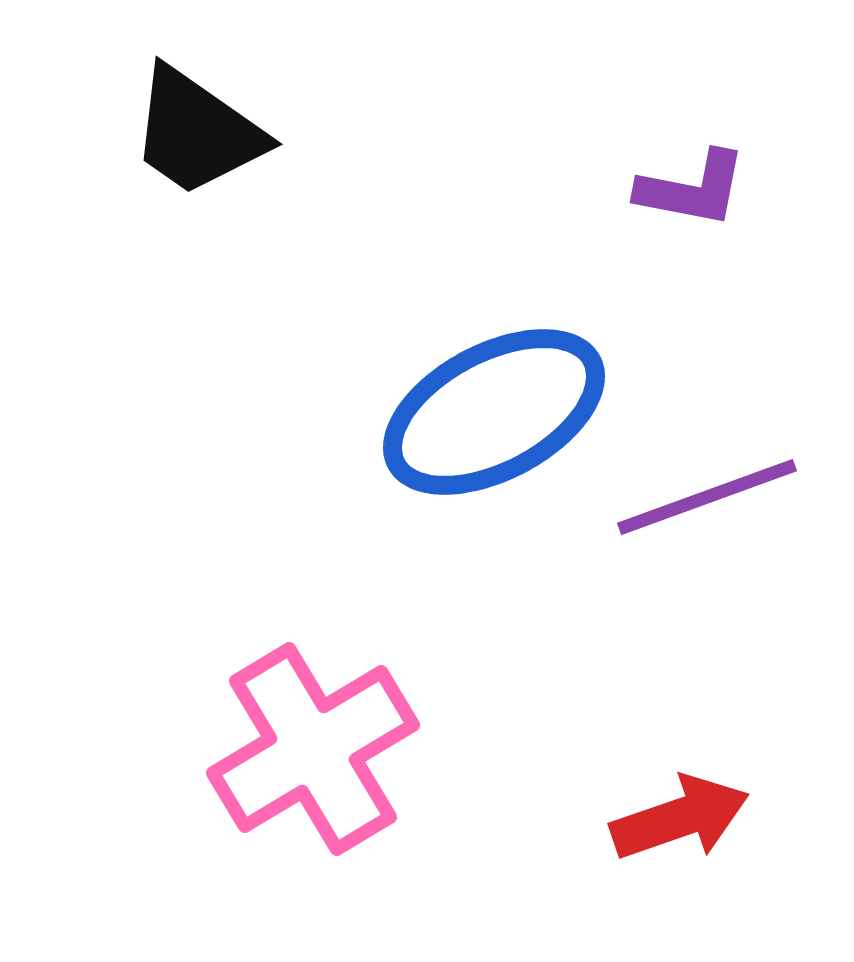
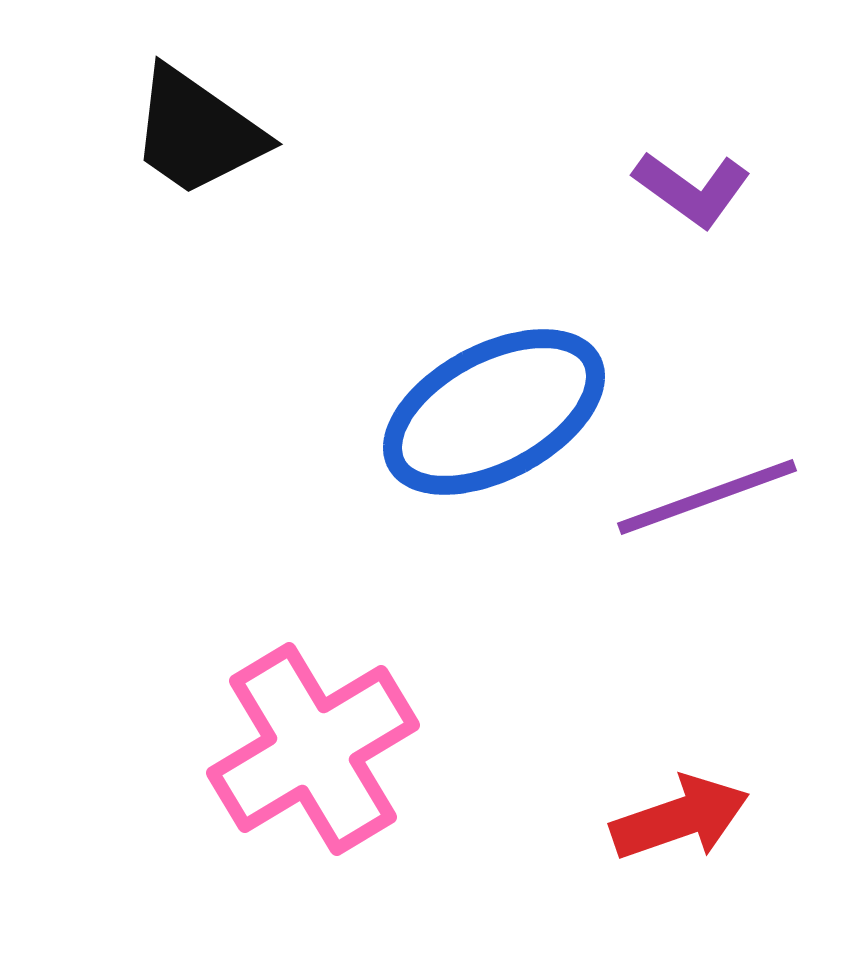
purple L-shape: rotated 25 degrees clockwise
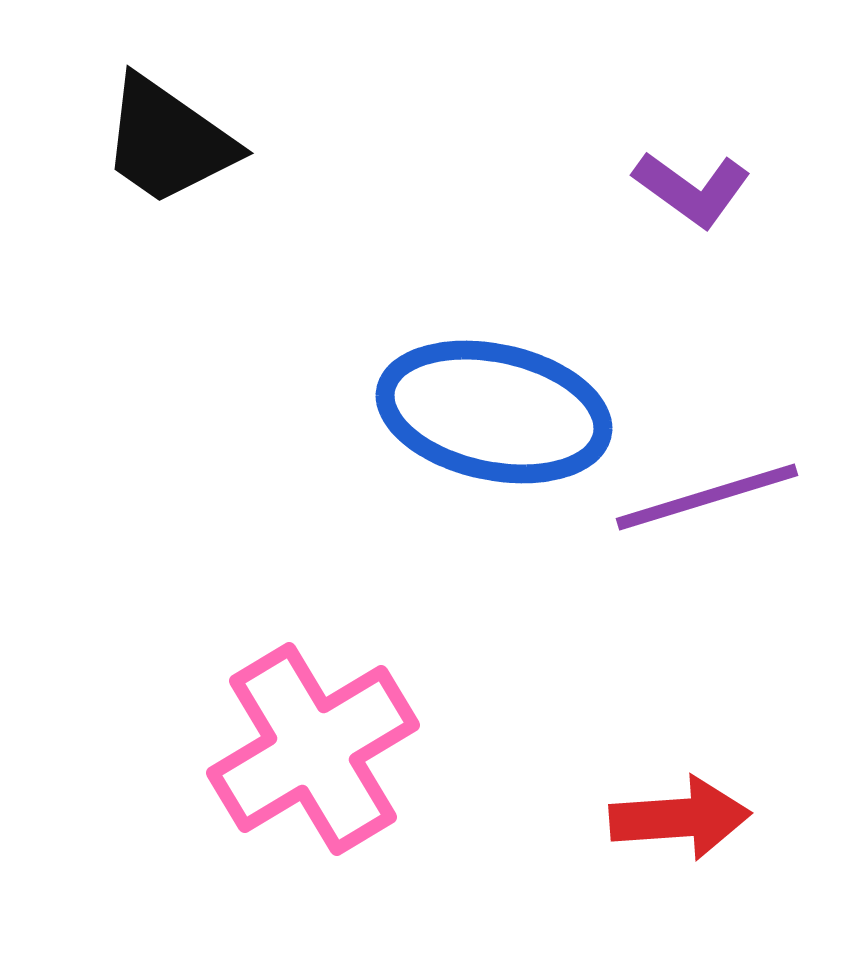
black trapezoid: moved 29 px left, 9 px down
blue ellipse: rotated 40 degrees clockwise
purple line: rotated 3 degrees clockwise
red arrow: rotated 15 degrees clockwise
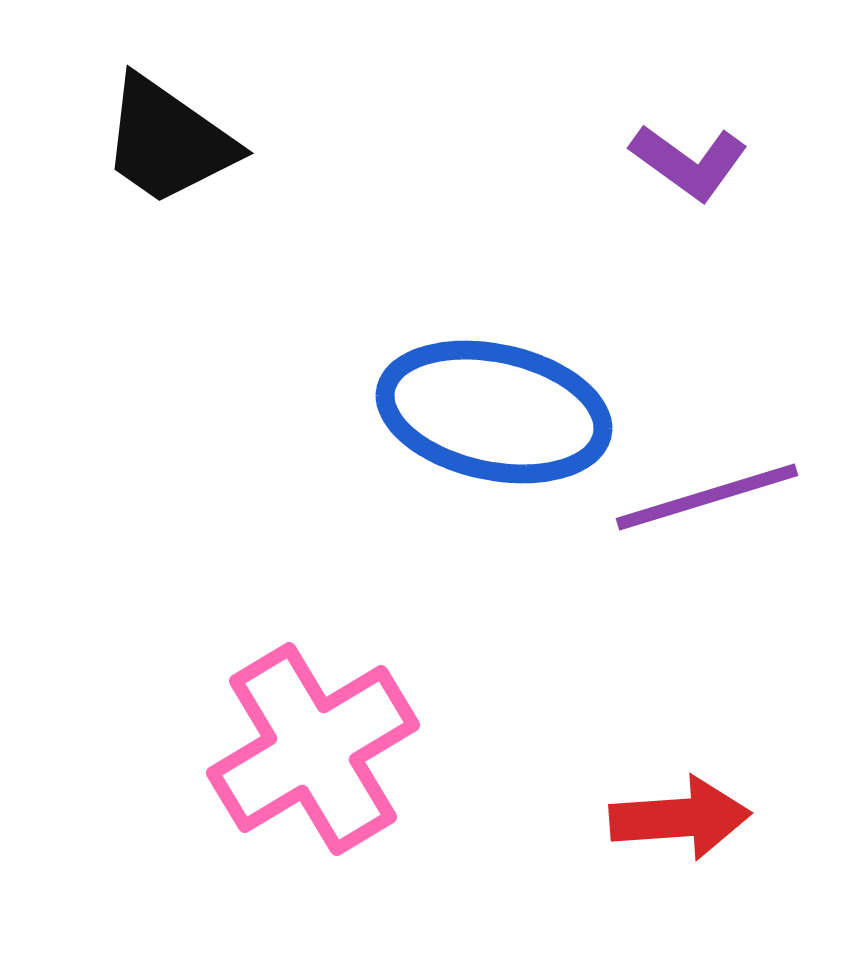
purple L-shape: moved 3 px left, 27 px up
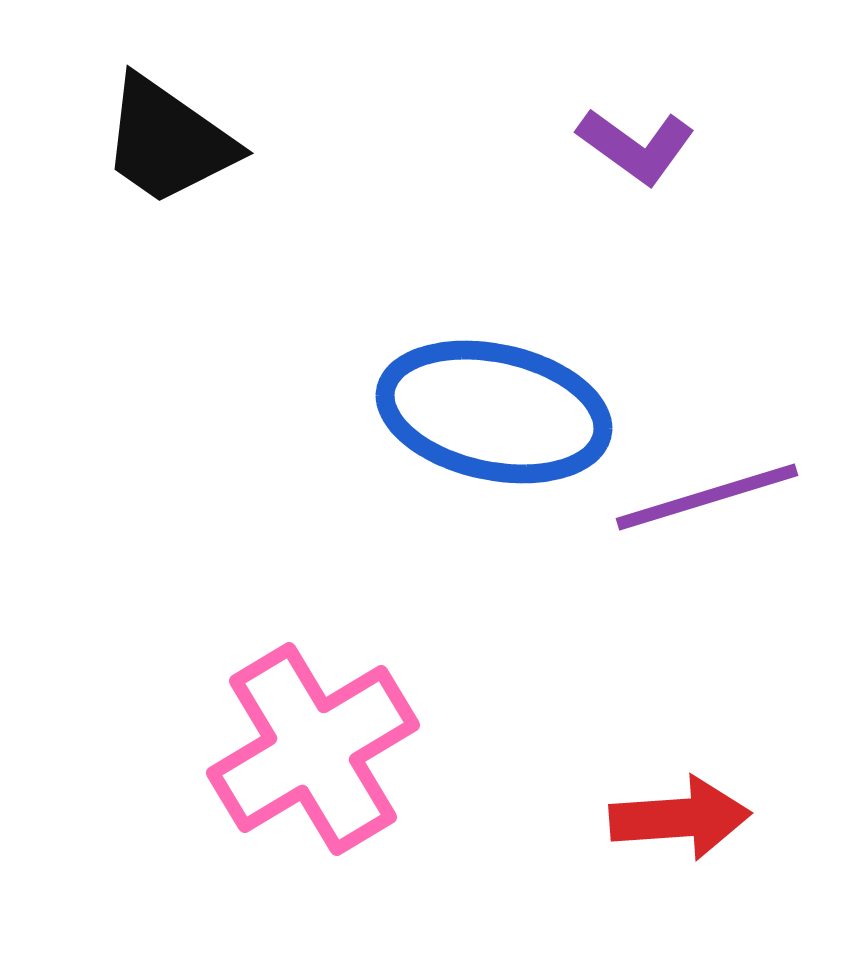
purple L-shape: moved 53 px left, 16 px up
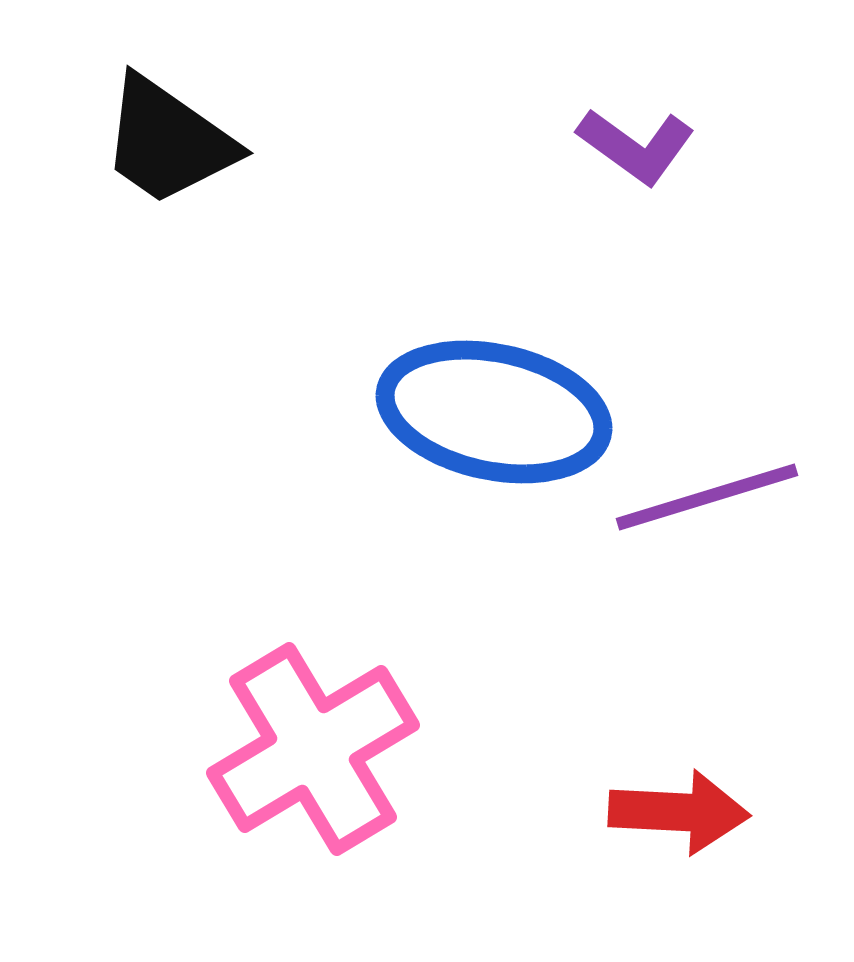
red arrow: moved 1 px left, 6 px up; rotated 7 degrees clockwise
